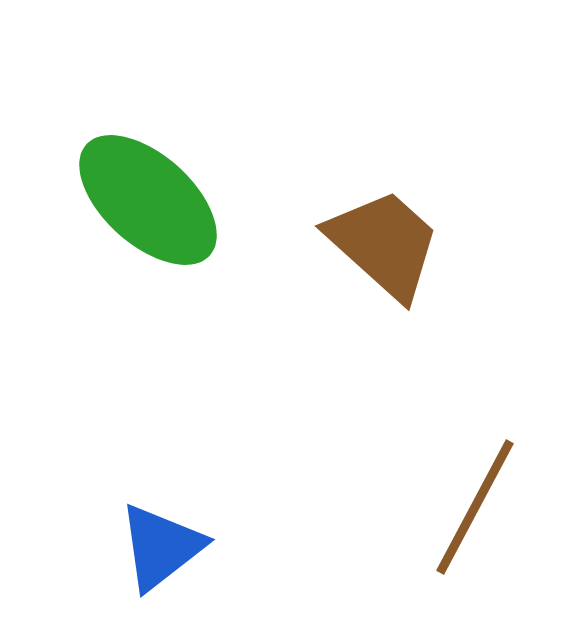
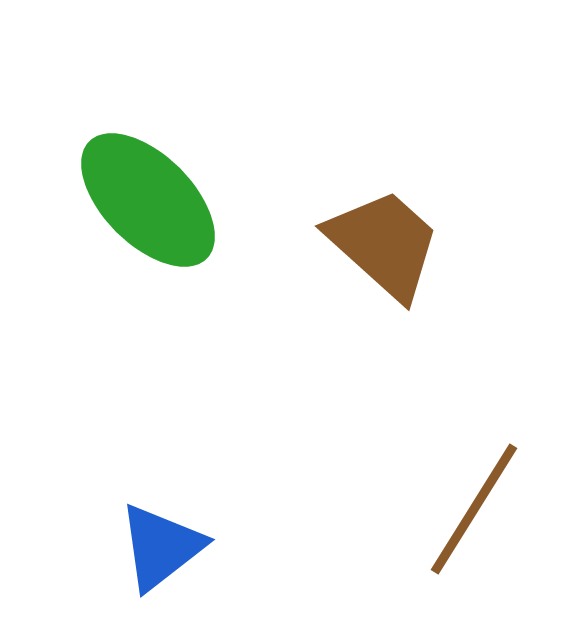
green ellipse: rotated 3 degrees clockwise
brown line: moved 1 px left, 2 px down; rotated 4 degrees clockwise
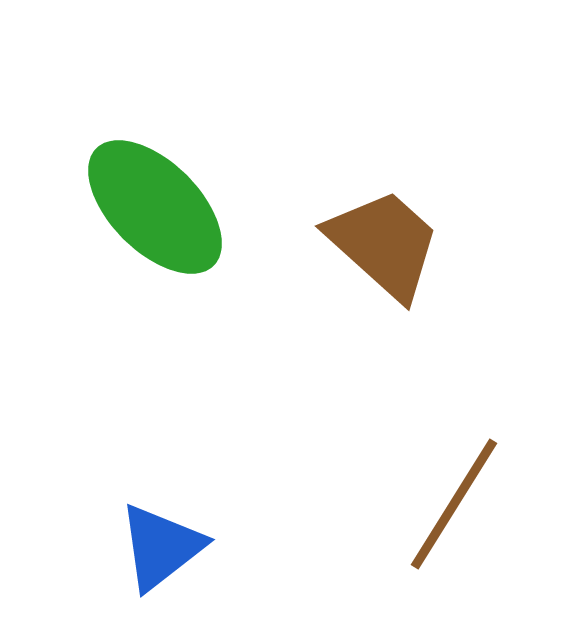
green ellipse: moved 7 px right, 7 px down
brown line: moved 20 px left, 5 px up
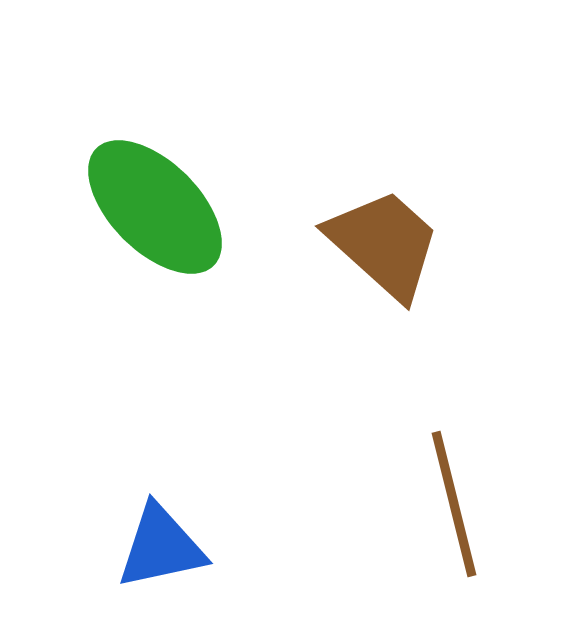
brown line: rotated 46 degrees counterclockwise
blue triangle: rotated 26 degrees clockwise
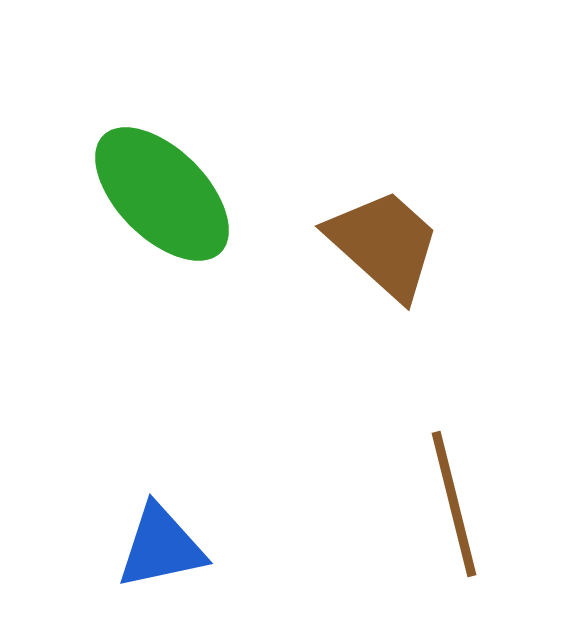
green ellipse: moved 7 px right, 13 px up
